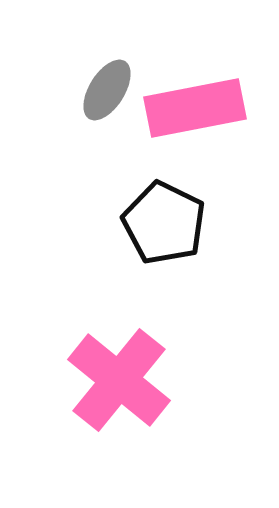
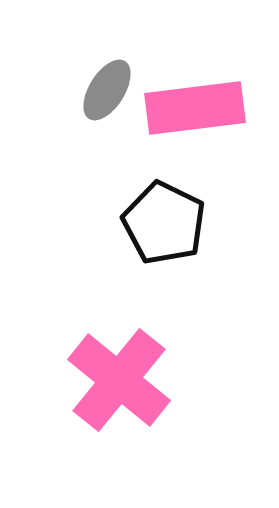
pink rectangle: rotated 4 degrees clockwise
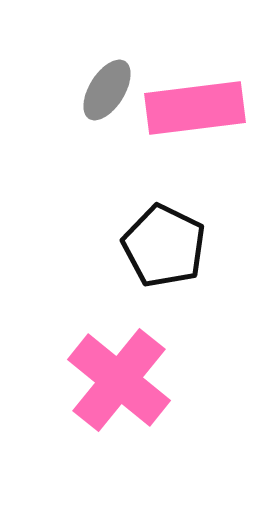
black pentagon: moved 23 px down
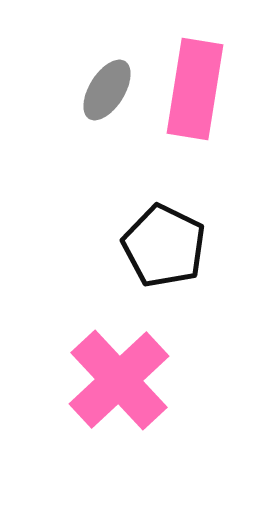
pink rectangle: moved 19 px up; rotated 74 degrees counterclockwise
pink cross: rotated 8 degrees clockwise
